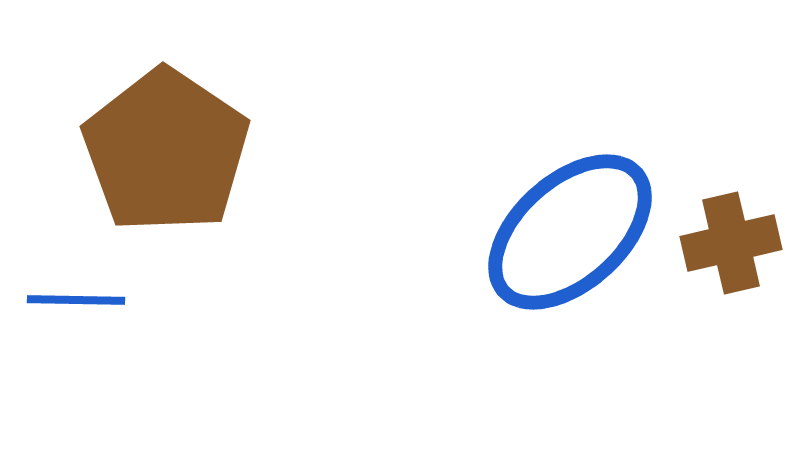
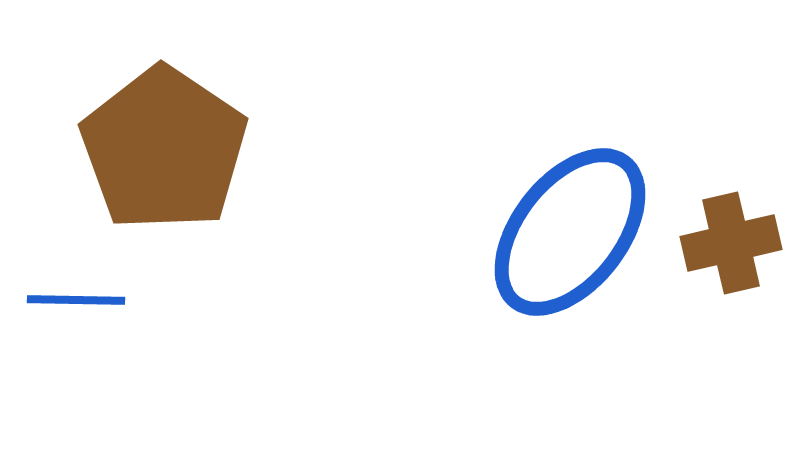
brown pentagon: moved 2 px left, 2 px up
blue ellipse: rotated 10 degrees counterclockwise
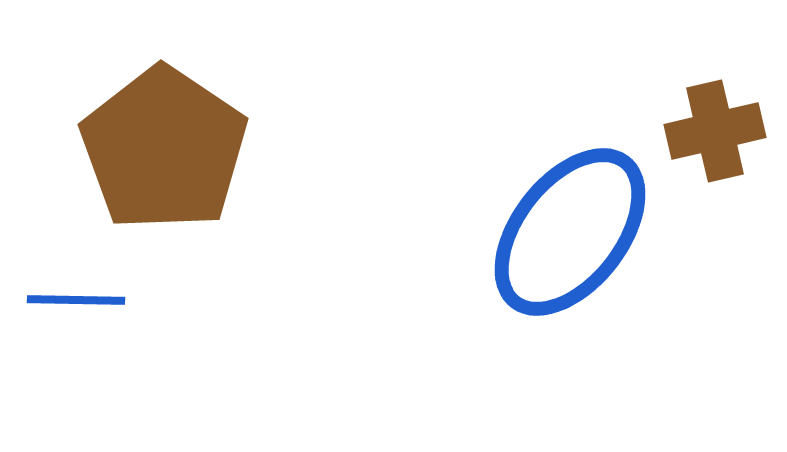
brown cross: moved 16 px left, 112 px up
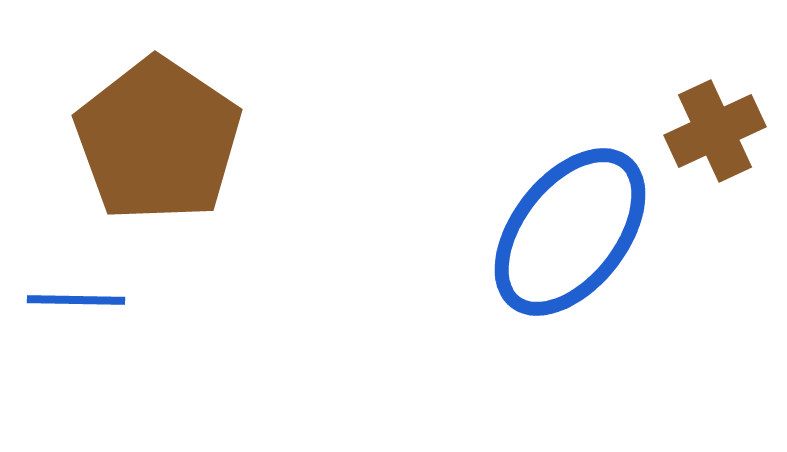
brown cross: rotated 12 degrees counterclockwise
brown pentagon: moved 6 px left, 9 px up
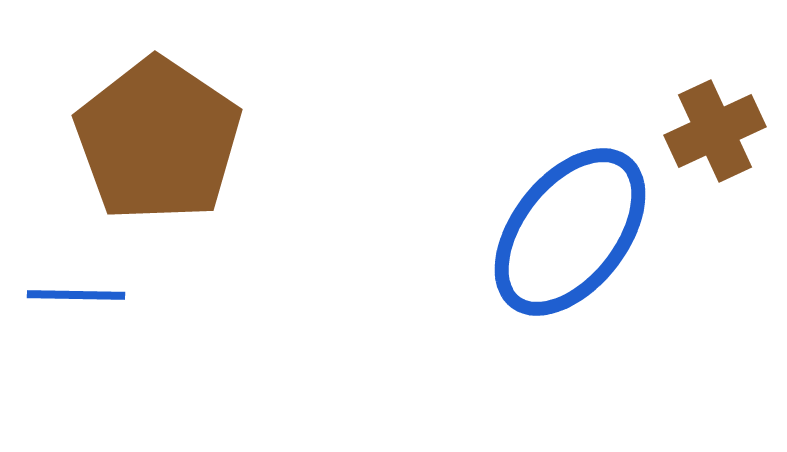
blue line: moved 5 px up
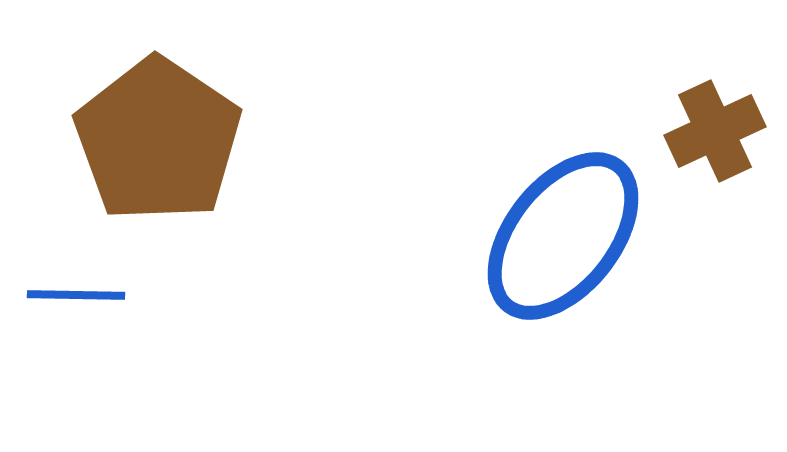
blue ellipse: moved 7 px left, 4 px down
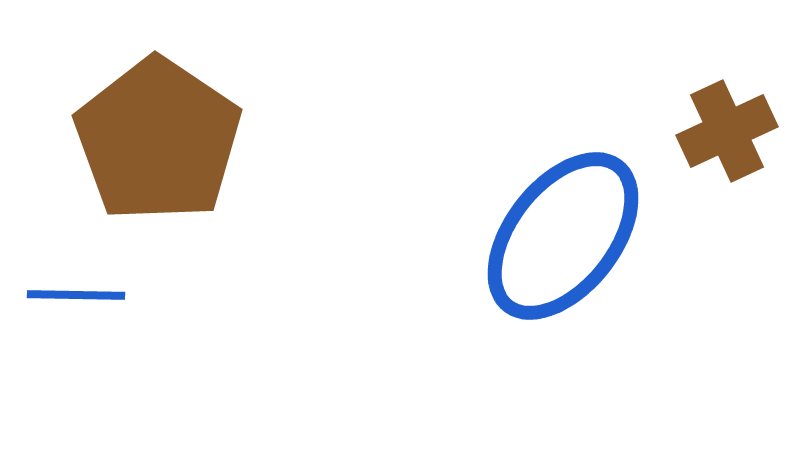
brown cross: moved 12 px right
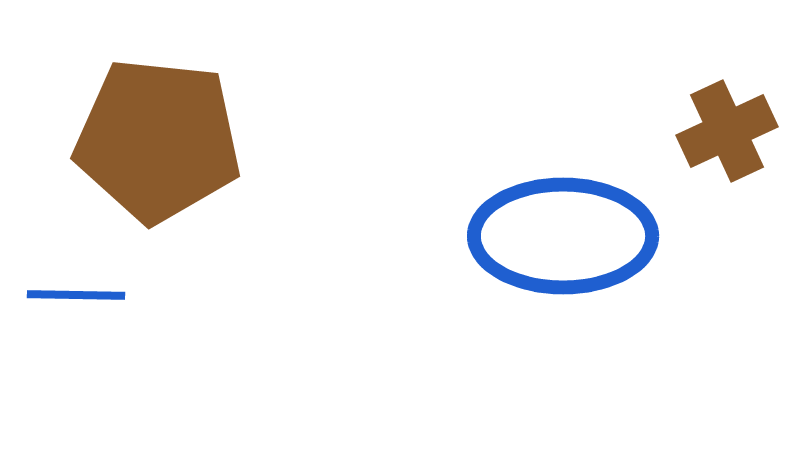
brown pentagon: rotated 28 degrees counterclockwise
blue ellipse: rotated 52 degrees clockwise
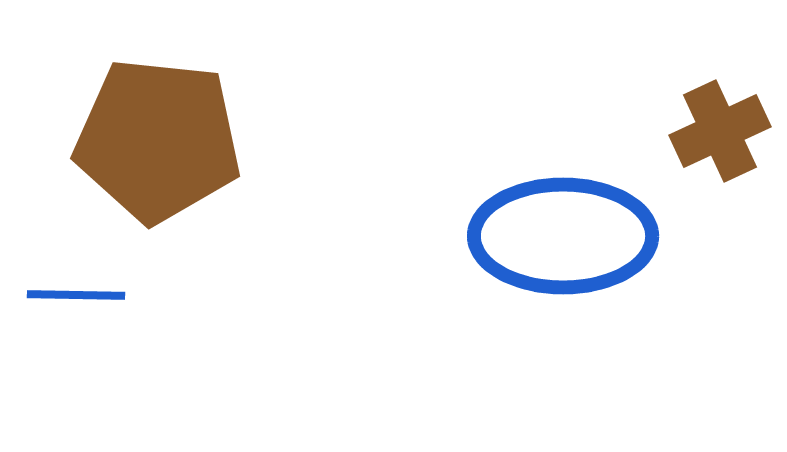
brown cross: moved 7 px left
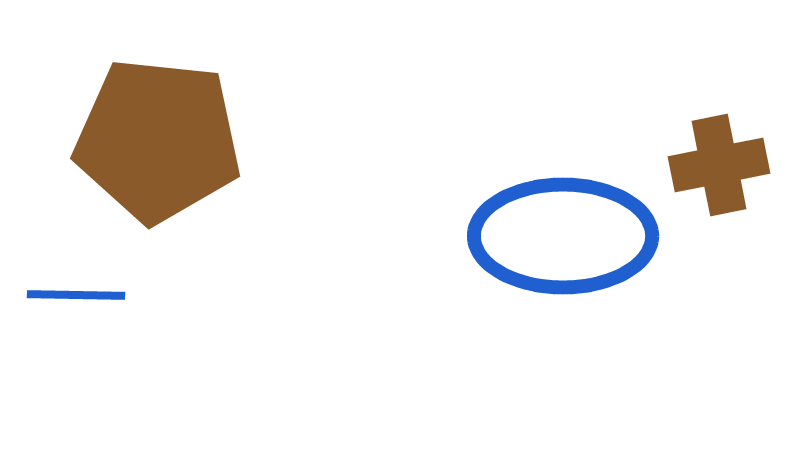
brown cross: moved 1 px left, 34 px down; rotated 14 degrees clockwise
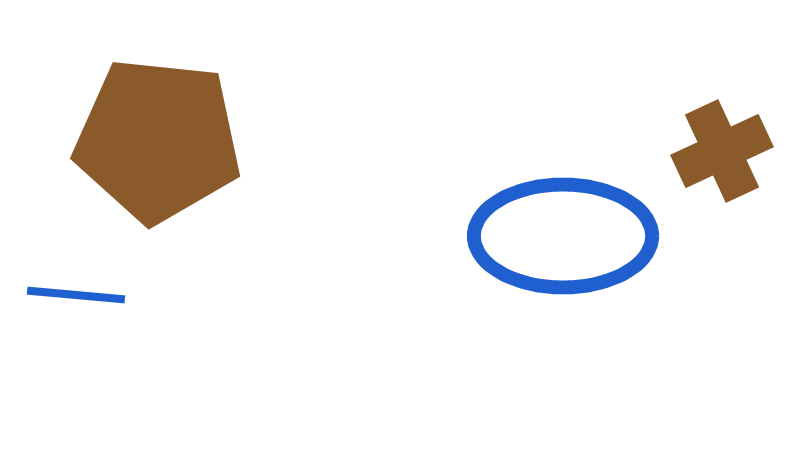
brown cross: moved 3 px right, 14 px up; rotated 14 degrees counterclockwise
blue line: rotated 4 degrees clockwise
